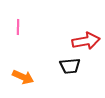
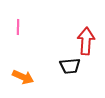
red arrow: rotated 76 degrees counterclockwise
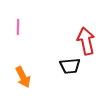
red arrow: rotated 16 degrees counterclockwise
orange arrow: rotated 40 degrees clockwise
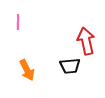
pink line: moved 5 px up
orange arrow: moved 4 px right, 7 px up
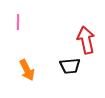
red arrow: moved 1 px up
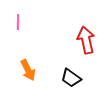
black trapezoid: moved 1 px right, 12 px down; rotated 40 degrees clockwise
orange arrow: moved 1 px right
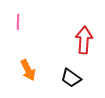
red arrow: moved 2 px left; rotated 16 degrees clockwise
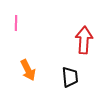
pink line: moved 2 px left, 1 px down
black trapezoid: moved 1 px left, 1 px up; rotated 130 degrees counterclockwise
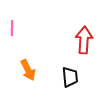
pink line: moved 4 px left, 5 px down
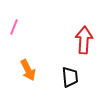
pink line: moved 2 px right, 1 px up; rotated 21 degrees clockwise
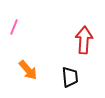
orange arrow: rotated 15 degrees counterclockwise
